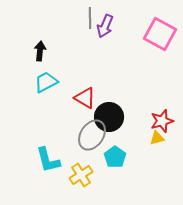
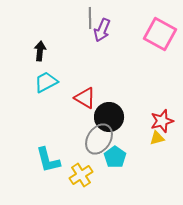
purple arrow: moved 3 px left, 4 px down
gray ellipse: moved 7 px right, 4 px down
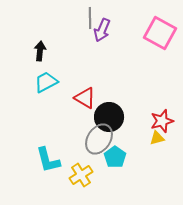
pink square: moved 1 px up
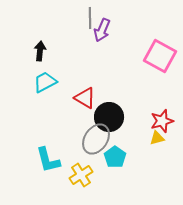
pink square: moved 23 px down
cyan trapezoid: moved 1 px left
gray ellipse: moved 3 px left
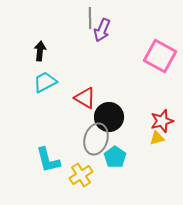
gray ellipse: rotated 16 degrees counterclockwise
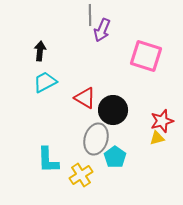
gray line: moved 3 px up
pink square: moved 14 px left; rotated 12 degrees counterclockwise
black circle: moved 4 px right, 7 px up
cyan L-shape: rotated 12 degrees clockwise
